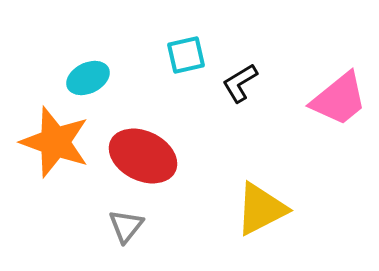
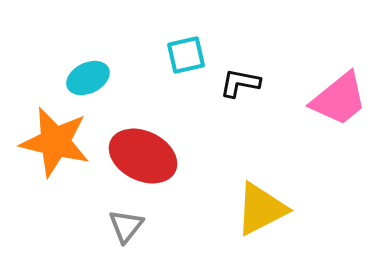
black L-shape: rotated 42 degrees clockwise
orange star: rotated 6 degrees counterclockwise
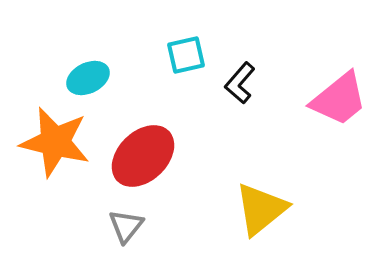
black L-shape: rotated 60 degrees counterclockwise
red ellipse: rotated 70 degrees counterclockwise
yellow triangle: rotated 12 degrees counterclockwise
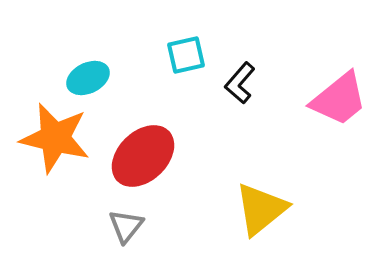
orange star: moved 4 px up
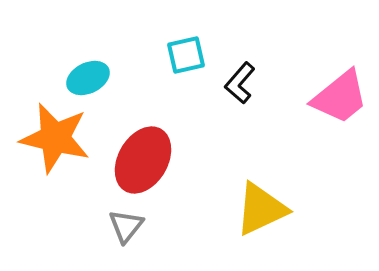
pink trapezoid: moved 1 px right, 2 px up
red ellipse: moved 4 px down; rotated 16 degrees counterclockwise
yellow triangle: rotated 14 degrees clockwise
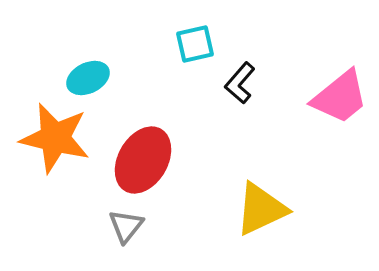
cyan square: moved 9 px right, 11 px up
